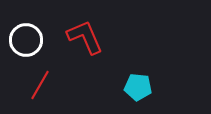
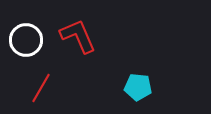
red L-shape: moved 7 px left, 1 px up
red line: moved 1 px right, 3 px down
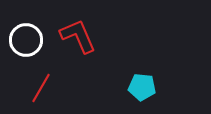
cyan pentagon: moved 4 px right
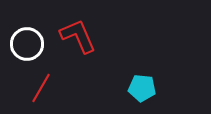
white circle: moved 1 px right, 4 px down
cyan pentagon: moved 1 px down
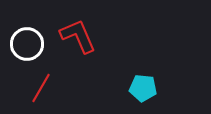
cyan pentagon: moved 1 px right
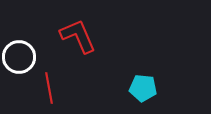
white circle: moved 8 px left, 13 px down
red line: moved 8 px right; rotated 40 degrees counterclockwise
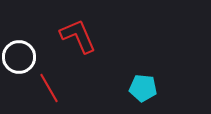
red line: rotated 20 degrees counterclockwise
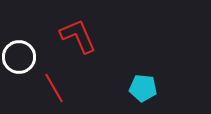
red line: moved 5 px right
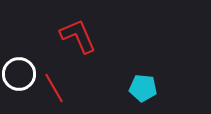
white circle: moved 17 px down
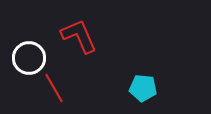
red L-shape: moved 1 px right
white circle: moved 10 px right, 16 px up
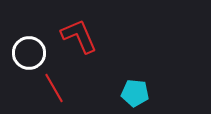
white circle: moved 5 px up
cyan pentagon: moved 8 px left, 5 px down
